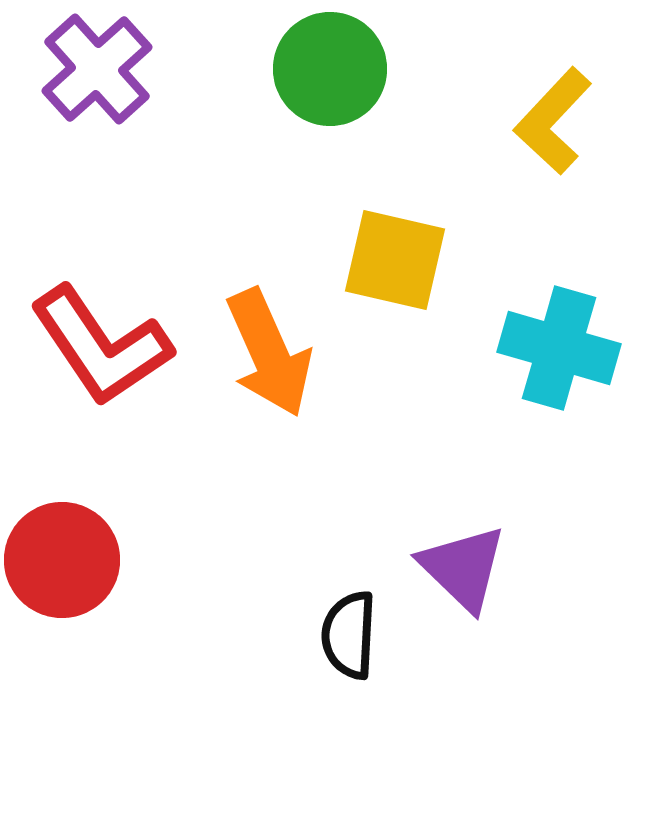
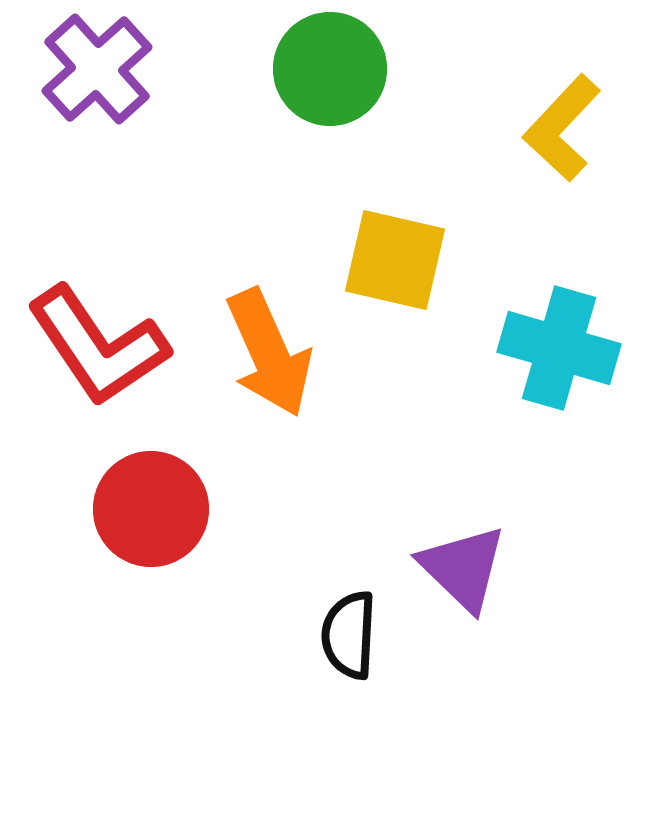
yellow L-shape: moved 9 px right, 7 px down
red L-shape: moved 3 px left
red circle: moved 89 px right, 51 px up
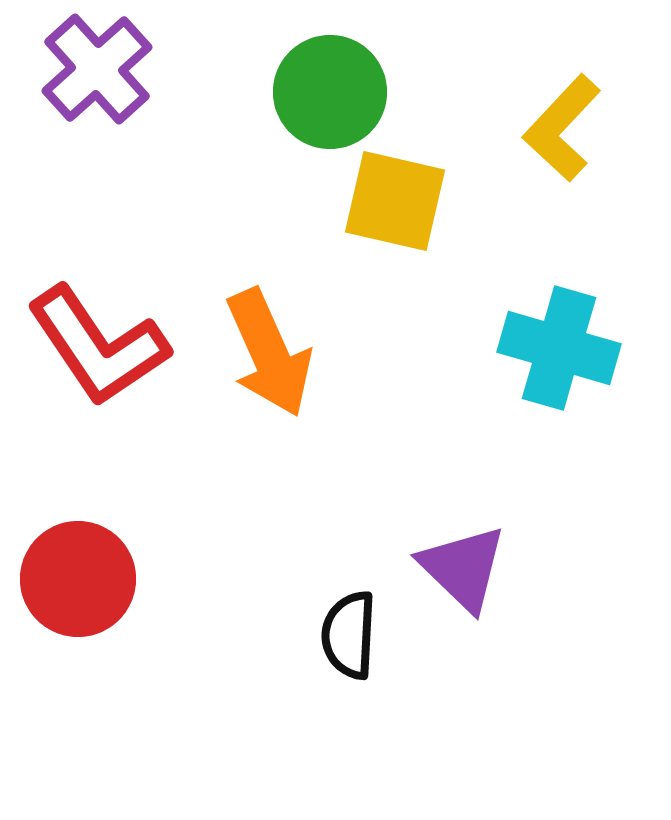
green circle: moved 23 px down
yellow square: moved 59 px up
red circle: moved 73 px left, 70 px down
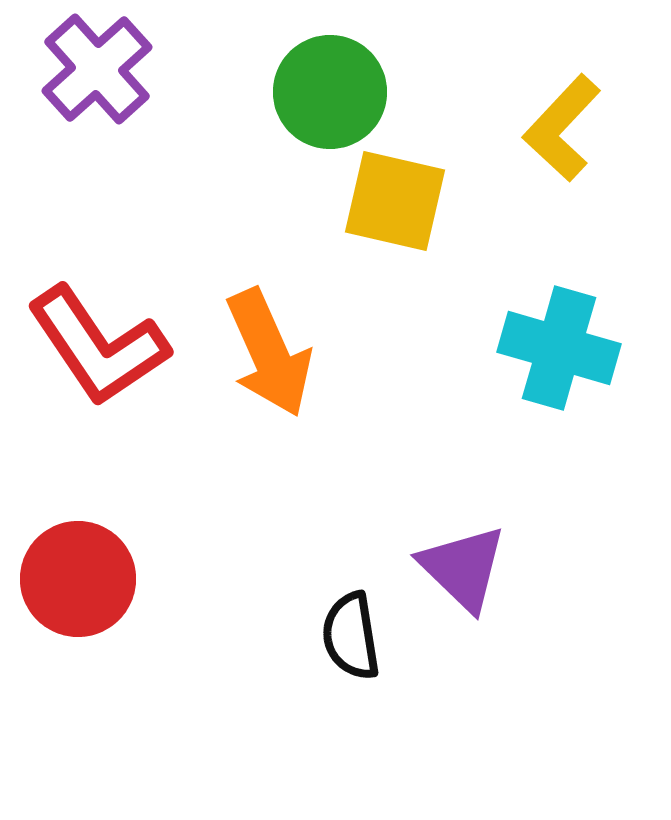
black semicircle: moved 2 px right, 1 px down; rotated 12 degrees counterclockwise
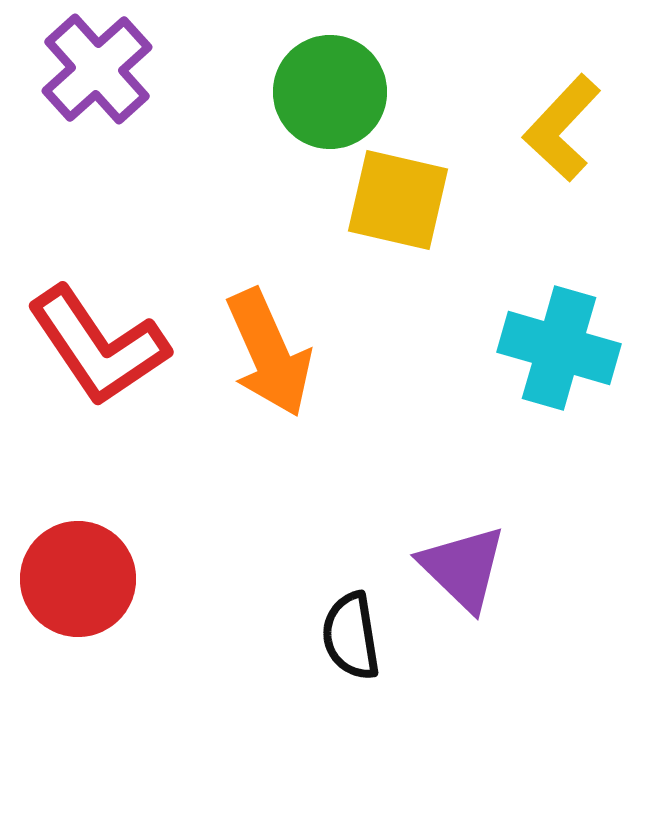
yellow square: moved 3 px right, 1 px up
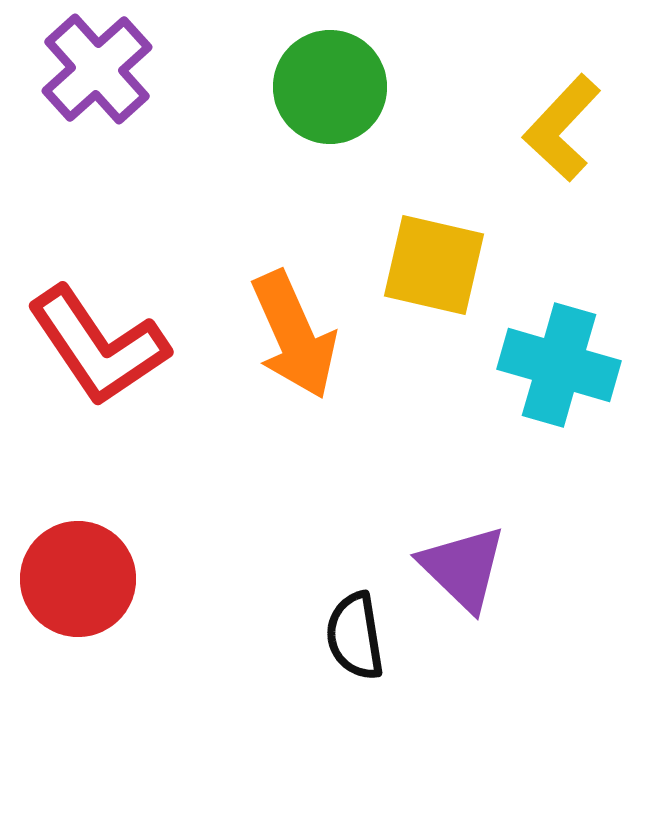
green circle: moved 5 px up
yellow square: moved 36 px right, 65 px down
cyan cross: moved 17 px down
orange arrow: moved 25 px right, 18 px up
black semicircle: moved 4 px right
